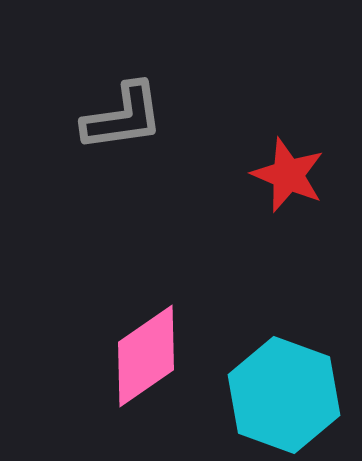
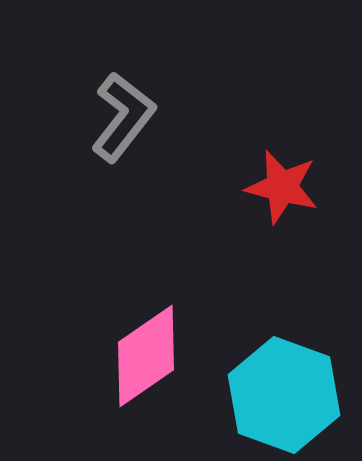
gray L-shape: rotated 44 degrees counterclockwise
red star: moved 6 px left, 12 px down; rotated 8 degrees counterclockwise
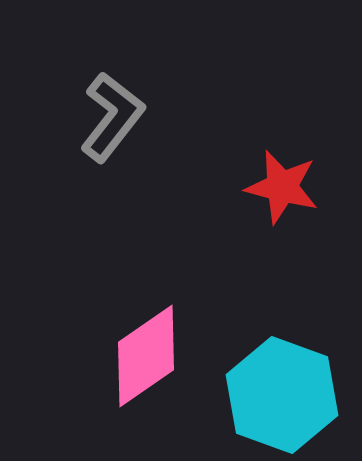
gray L-shape: moved 11 px left
cyan hexagon: moved 2 px left
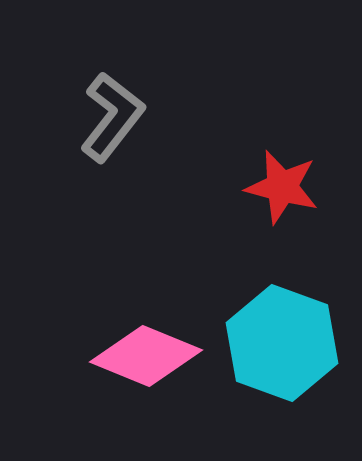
pink diamond: rotated 57 degrees clockwise
cyan hexagon: moved 52 px up
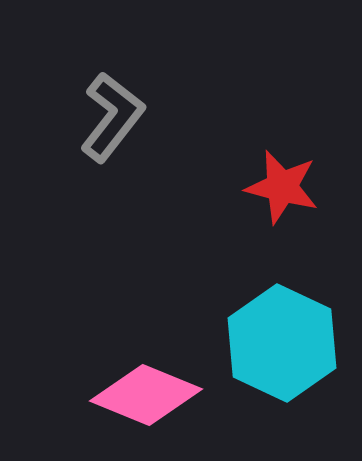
cyan hexagon: rotated 5 degrees clockwise
pink diamond: moved 39 px down
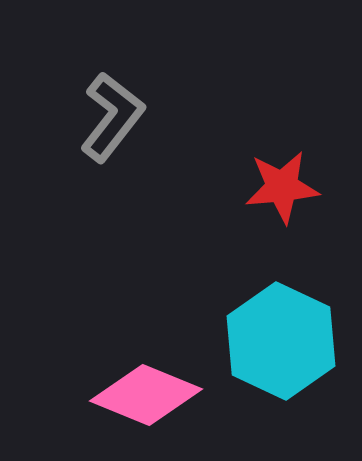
red star: rotated 20 degrees counterclockwise
cyan hexagon: moved 1 px left, 2 px up
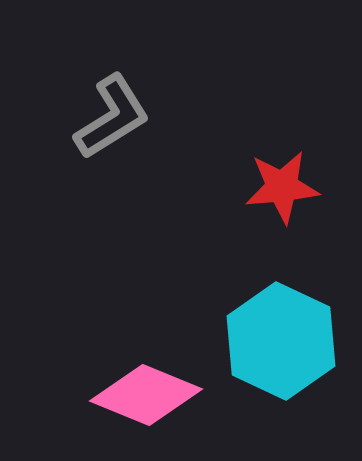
gray L-shape: rotated 20 degrees clockwise
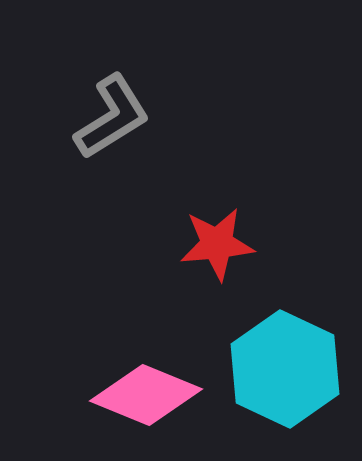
red star: moved 65 px left, 57 px down
cyan hexagon: moved 4 px right, 28 px down
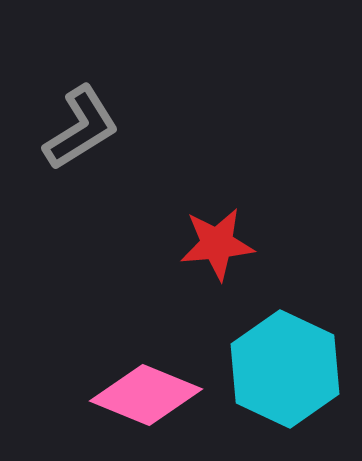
gray L-shape: moved 31 px left, 11 px down
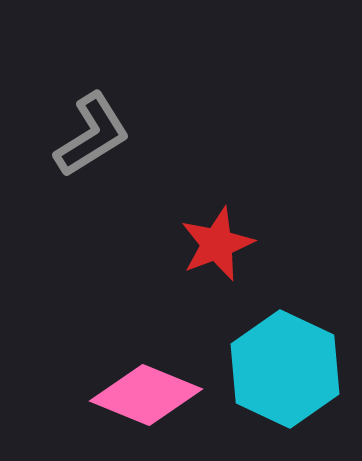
gray L-shape: moved 11 px right, 7 px down
red star: rotated 16 degrees counterclockwise
